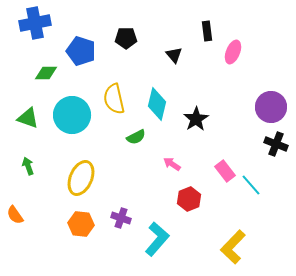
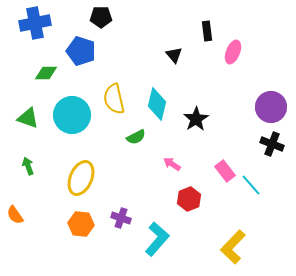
black pentagon: moved 25 px left, 21 px up
black cross: moved 4 px left
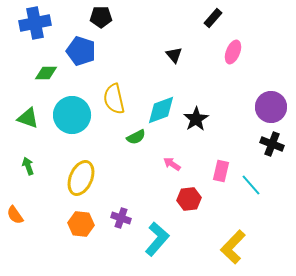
black rectangle: moved 6 px right, 13 px up; rotated 48 degrees clockwise
cyan diamond: moved 4 px right, 6 px down; rotated 56 degrees clockwise
pink rectangle: moved 4 px left; rotated 50 degrees clockwise
red hexagon: rotated 15 degrees clockwise
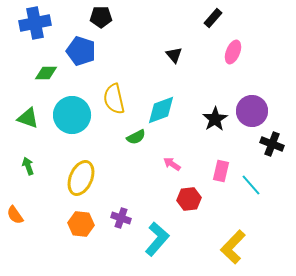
purple circle: moved 19 px left, 4 px down
black star: moved 19 px right
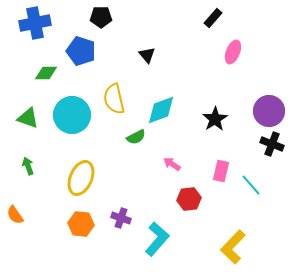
black triangle: moved 27 px left
purple circle: moved 17 px right
